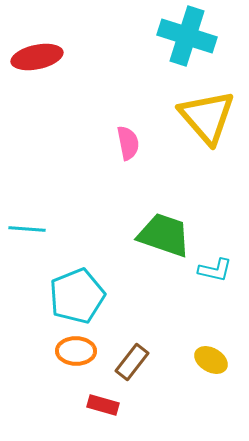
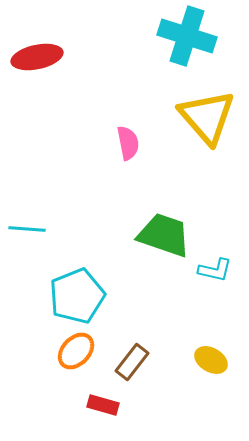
orange ellipse: rotated 48 degrees counterclockwise
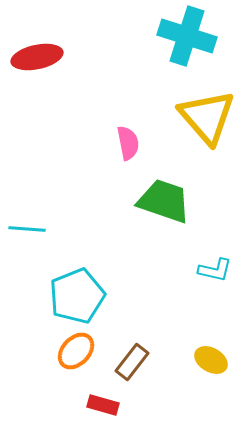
green trapezoid: moved 34 px up
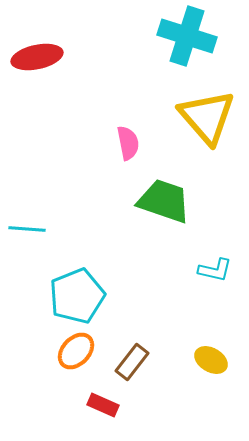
red rectangle: rotated 8 degrees clockwise
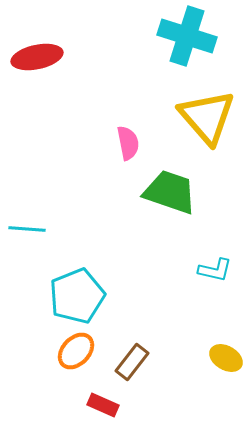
green trapezoid: moved 6 px right, 9 px up
yellow ellipse: moved 15 px right, 2 px up
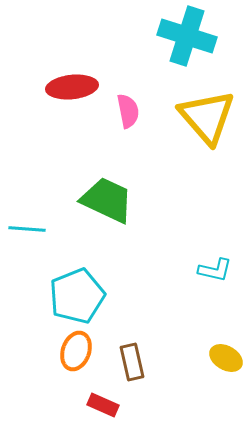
red ellipse: moved 35 px right, 30 px down; rotated 6 degrees clockwise
pink semicircle: moved 32 px up
green trapezoid: moved 63 px left, 8 px down; rotated 6 degrees clockwise
orange ellipse: rotated 24 degrees counterclockwise
brown rectangle: rotated 51 degrees counterclockwise
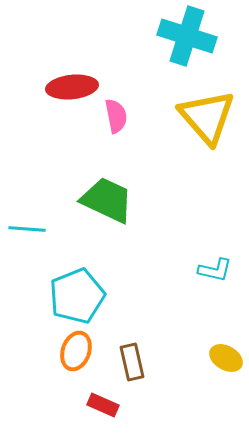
pink semicircle: moved 12 px left, 5 px down
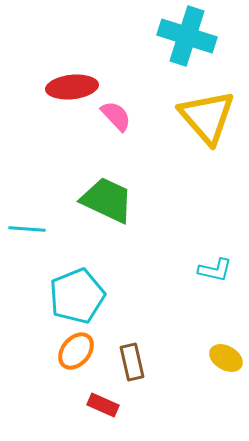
pink semicircle: rotated 32 degrees counterclockwise
orange ellipse: rotated 21 degrees clockwise
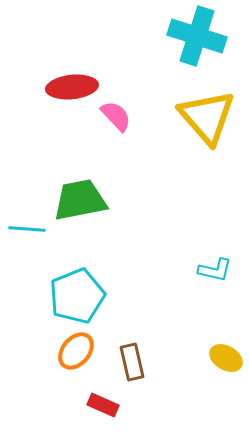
cyan cross: moved 10 px right
green trapezoid: moved 27 px left; rotated 36 degrees counterclockwise
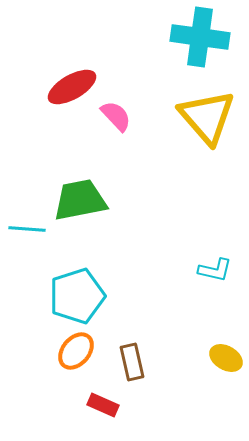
cyan cross: moved 3 px right, 1 px down; rotated 10 degrees counterclockwise
red ellipse: rotated 24 degrees counterclockwise
cyan pentagon: rotated 4 degrees clockwise
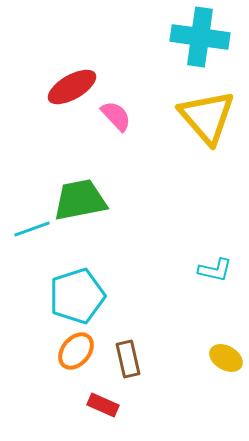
cyan line: moved 5 px right; rotated 24 degrees counterclockwise
brown rectangle: moved 4 px left, 3 px up
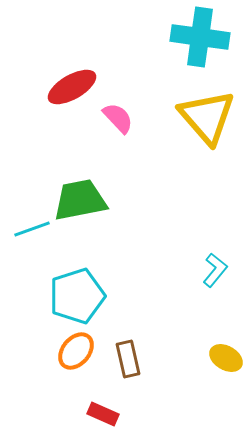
pink semicircle: moved 2 px right, 2 px down
cyan L-shape: rotated 64 degrees counterclockwise
red rectangle: moved 9 px down
